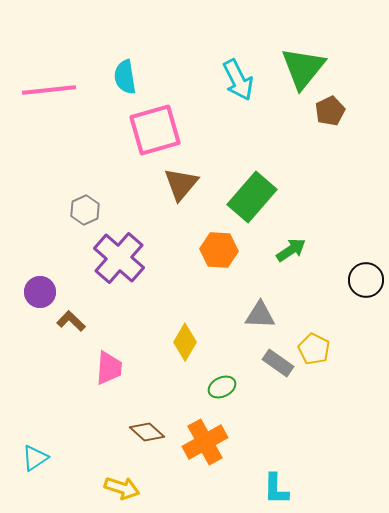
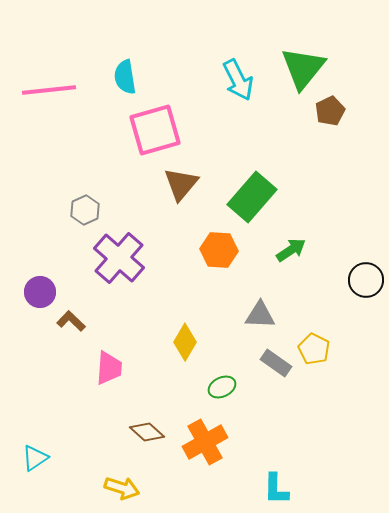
gray rectangle: moved 2 px left
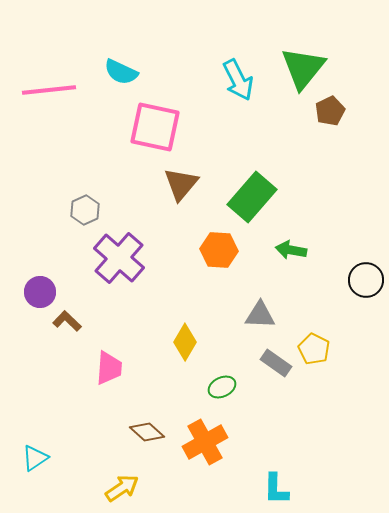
cyan semicircle: moved 4 px left, 5 px up; rotated 56 degrees counterclockwise
pink square: moved 3 px up; rotated 28 degrees clockwise
green arrow: rotated 136 degrees counterclockwise
brown L-shape: moved 4 px left
yellow arrow: rotated 52 degrees counterclockwise
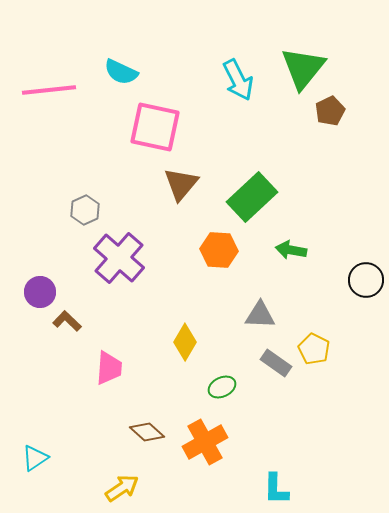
green rectangle: rotated 6 degrees clockwise
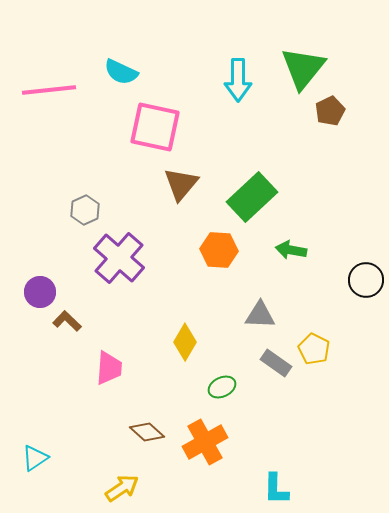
cyan arrow: rotated 27 degrees clockwise
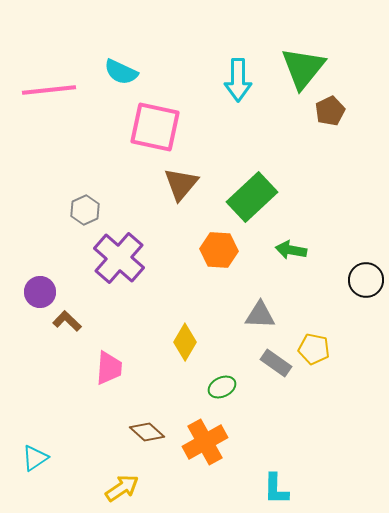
yellow pentagon: rotated 16 degrees counterclockwise
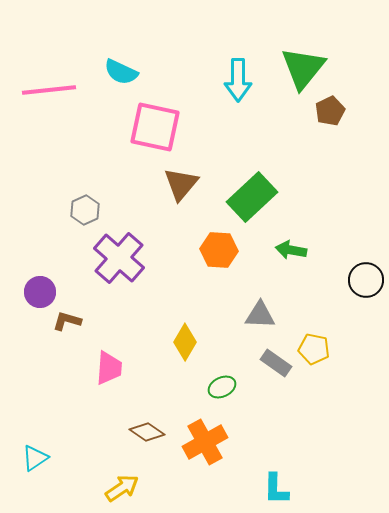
brown L-shape: rotated 28 degrees counterclockwise
brown diamond: rotated 8 degrees counterclockwise
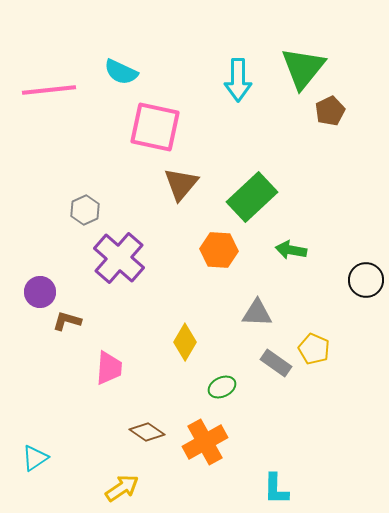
gray triangle: moved 3 px left, 2 px up
yellow pentagon: rotated 12 degrees clockwise
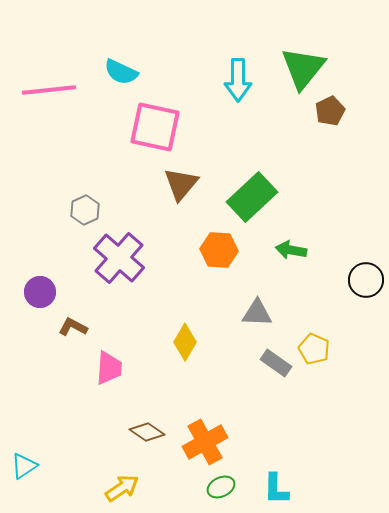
brown L-shape: moved 6 px right, 6 px down; rotated 12 degrees clockwise
green ellipse: moved 1 px left, 100 px down
cyan triangle: moved 11 px left, 8 px down
